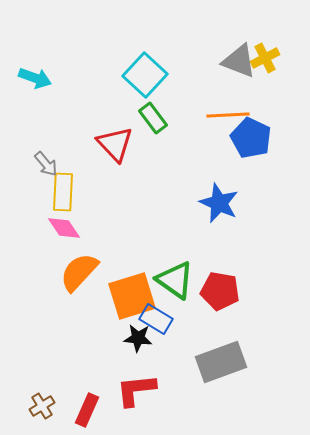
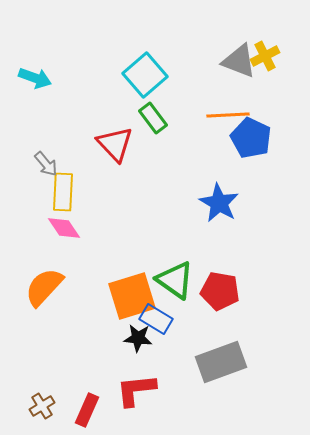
yellow cross: moved 2 px up
cyan square: rotated 6 degrees clockwise
blue star: rotated 6 degrees clockwise
orange semicircle: moved 35 px left, 15 px down
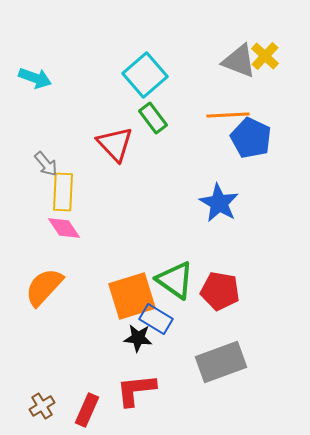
yellow cross: rotated 20 degrees counterclockwise
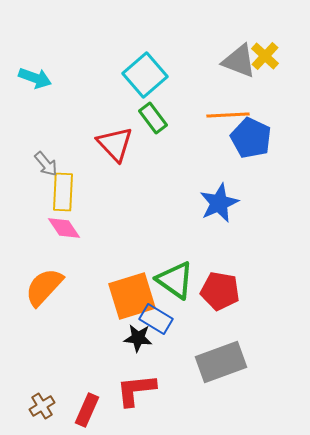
blue star: rotated 18 degrees clockwise
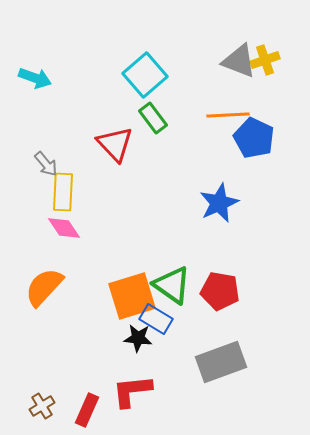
yellow cross: moved 4 px down; rotated 28 degrees clockwise
blue pentagon: moved 3 px right
green triangle: moved 3 px left, 5 px down
red L-shape: moved 4 px left, 1 px down
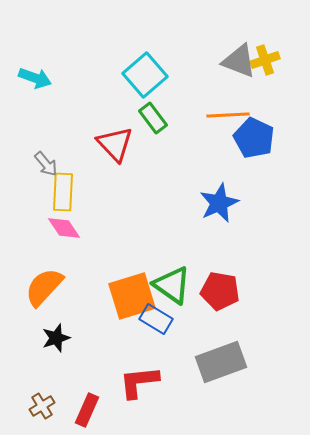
black star: moved 82 px left; rotated 24 degrees counterclockwise
red L-shape: moved 7 px right, 9 px up
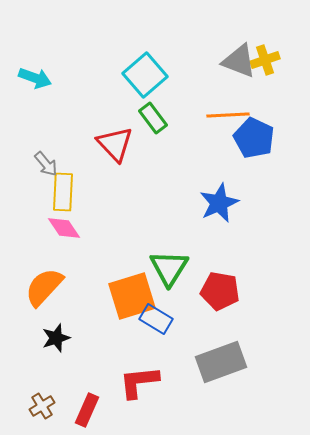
green triangle: moved 3 px left, 17 px up; rotated 27 degrees clockwise
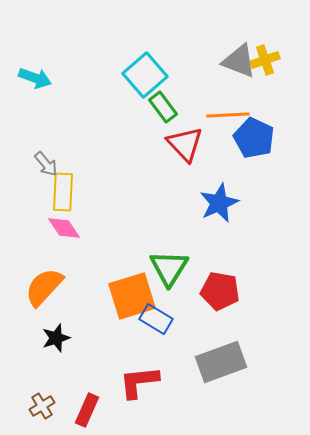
green rectangle: moved 10 px right, 11 px up
red triangle: moved 70 px right
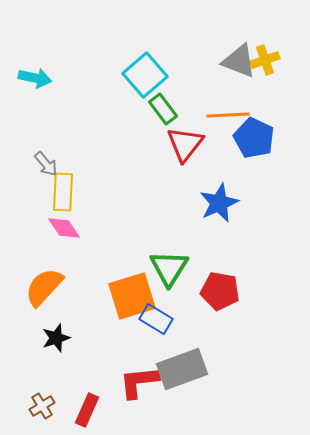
cyan arrow: rotated 8 degrees counterclockwise
green rectangle: moved 2 px down
red triangle: rotated 21 degrees clockwise
gray rectangle: moved 39 px left, 7 px down
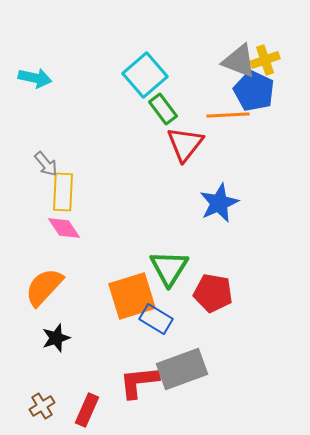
blue pentagon: moved 47 px up
red pentagon: moved 7 px left, 2 px down
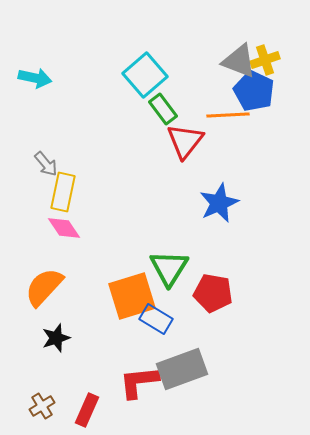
red triangle: moved 3 px up
yellow rectangle: rotated 9 degrees clockwise
